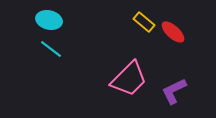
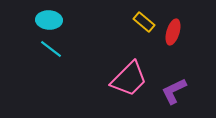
cyan ellipse: rotated 10 degrees counterclockwise
red ellipse: rotated 65 degrees clockwise
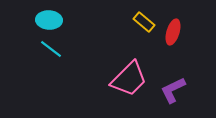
purple L-shape: moved 1 px left, 1 px up
